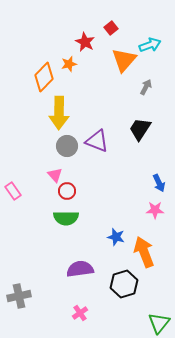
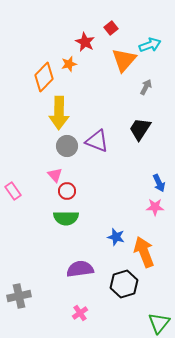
pink star: moved 3 px up
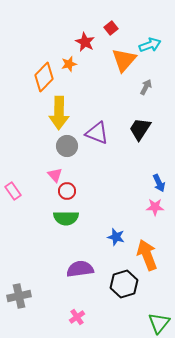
purple triangle: moved 8 px up
orange arrow: moved 3 px right, 3 px down
pink cross: moved 3 px left, 4 px down
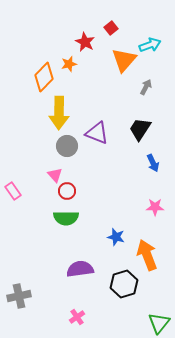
blue arrow: moved 6 px left, 20 px up
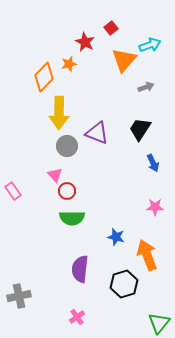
gray arrow: rotated 42 degrees clockwise
green semicircle: moved 6 px right
purple semicircle: rotated 76 degrees counterclockwise
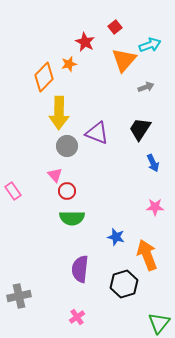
red square: moved 4 px right, 1 px up
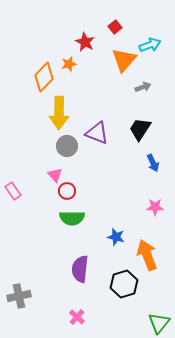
gray arrow: moved 3 px left
pink cross: rotated 14 degrees counterclockwise
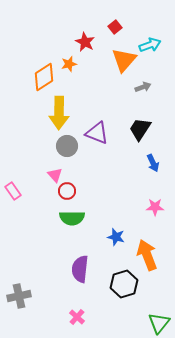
orange diamond: rotated 12 degrees clockwise
